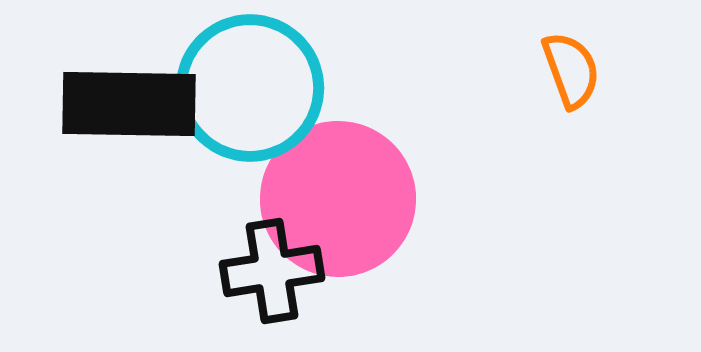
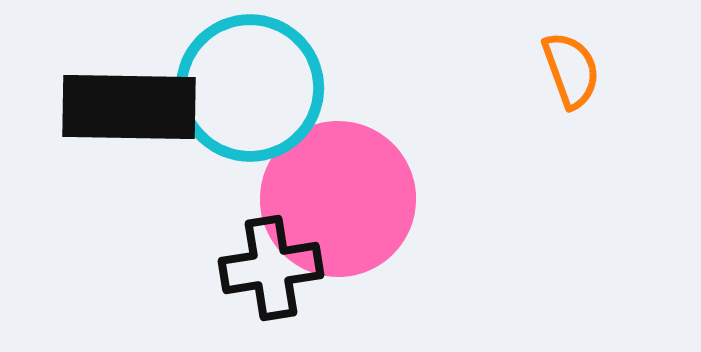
black rectangle: moved 3 px down
black cross: moved 1 px left, 3 px up
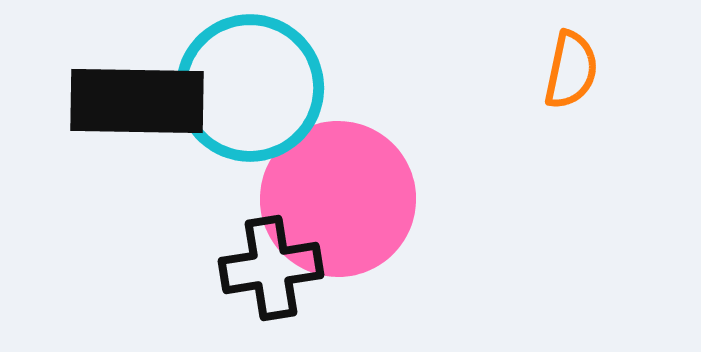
orange semicircle: rotated 32 degrees clockwise
black rectangle: moved 8 px right, 6 px up
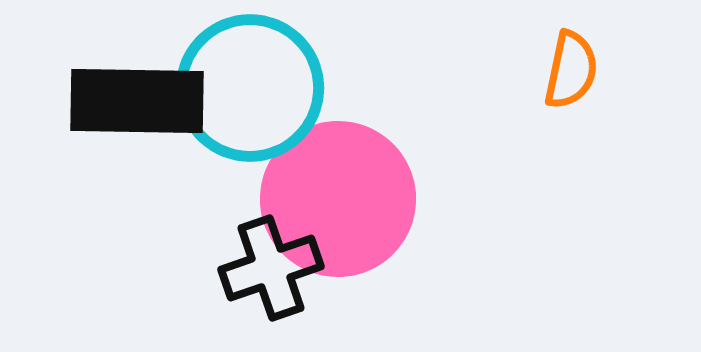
black cross: rotated 10 degrees counterclockwise
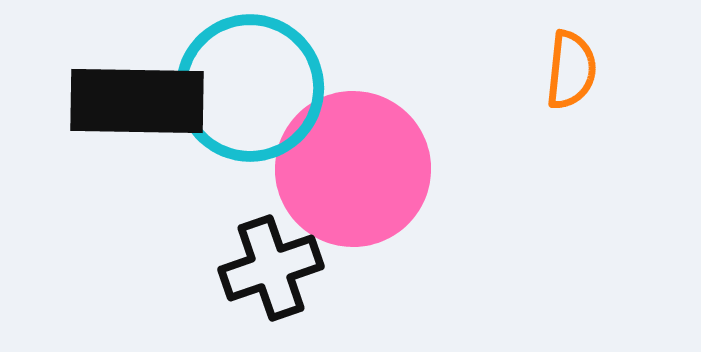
orange semicircle: rotated 6 degrees counterclockwise
pink circle: moved 15 px right, 30 px up
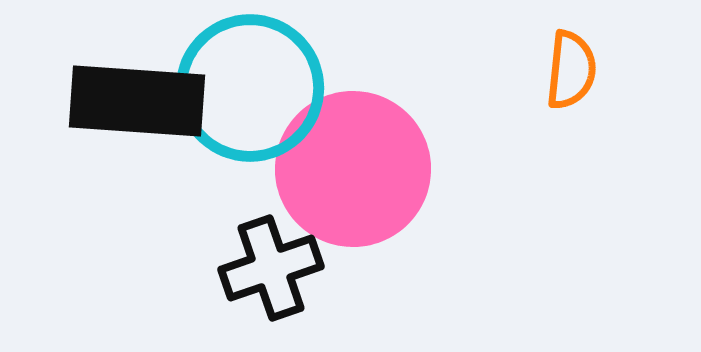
black rectangle: rotated 3 degrees clockwise
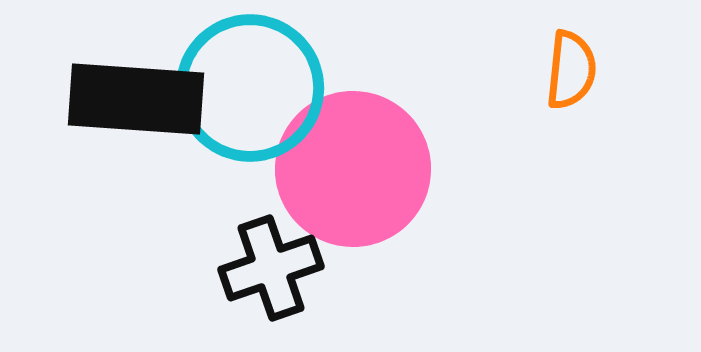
black rectangle: moved 1 px left, 2 px up
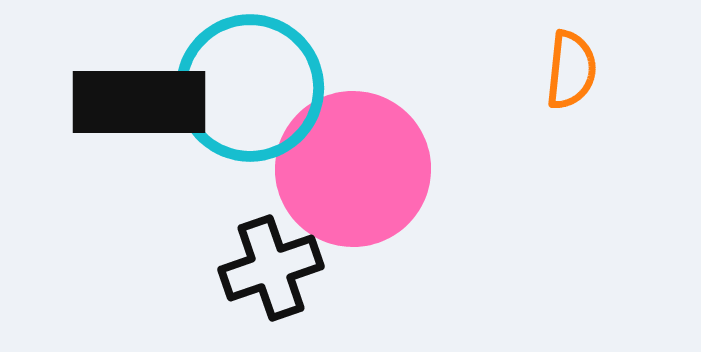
black rectangle: moved 3 px right, 3 px down; rotated 4 degrees counterclockwise
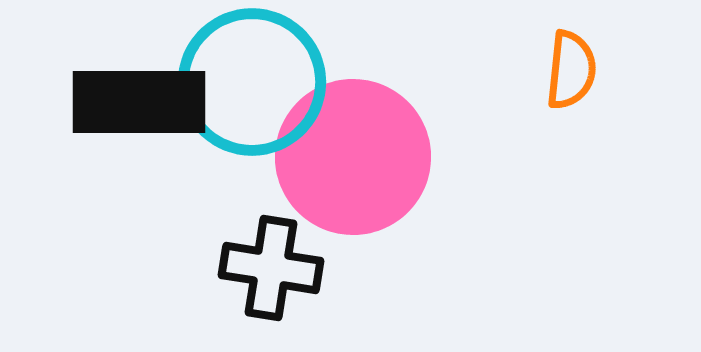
cyan circle: moved 2 px right, 6 px up
pink circle: moved 12 px up
black cross: rotated 28 degrees clockwise
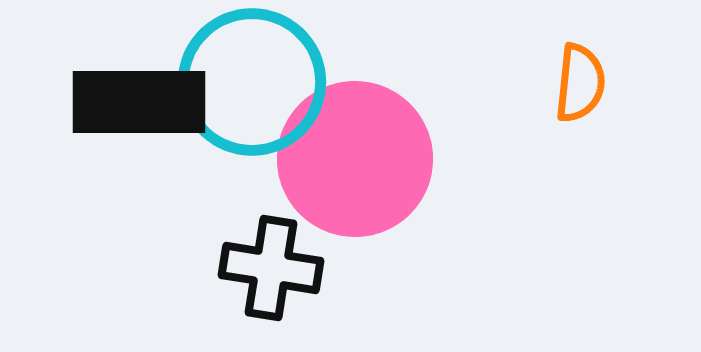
orange semicircle: moved 9 px right, 13 px down
pink circle: moved 2 px right, 2 px down
